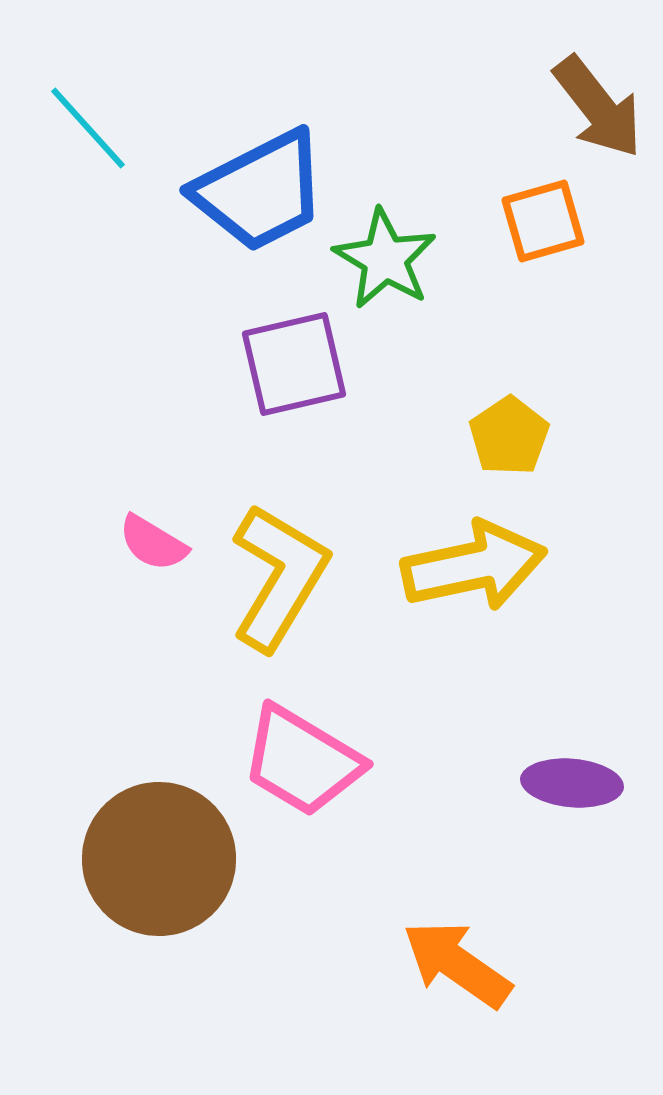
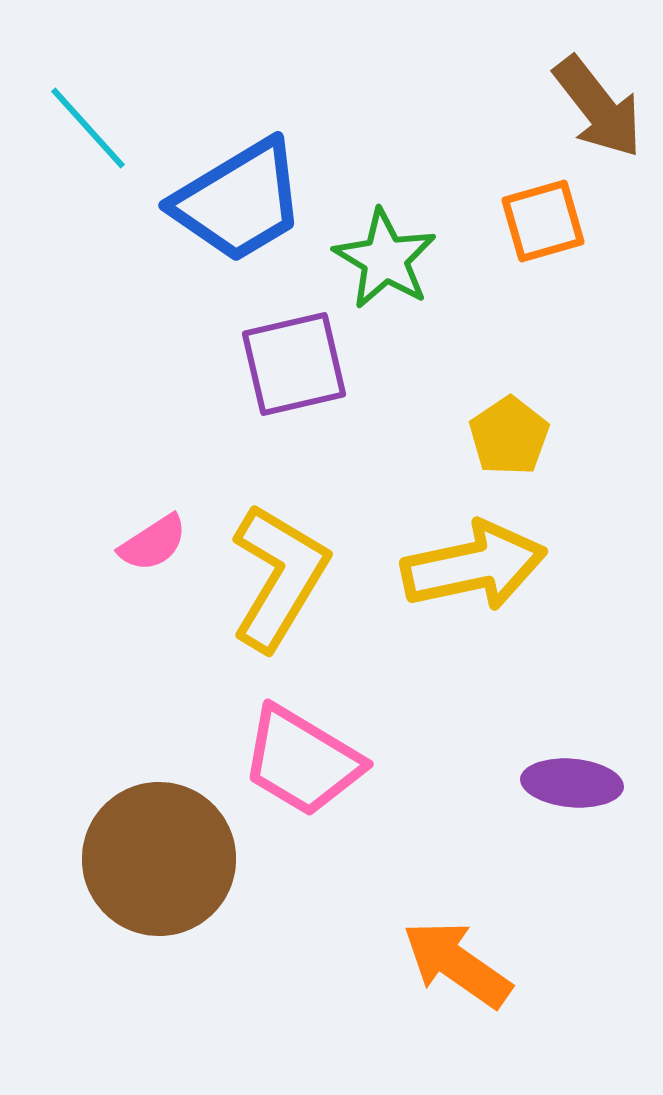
blue trapezoid: moved 21 px left, 10 px down; rotated 4 degrees counterclockwise
pink semicircle: rotated 64 degrees counterclockwise
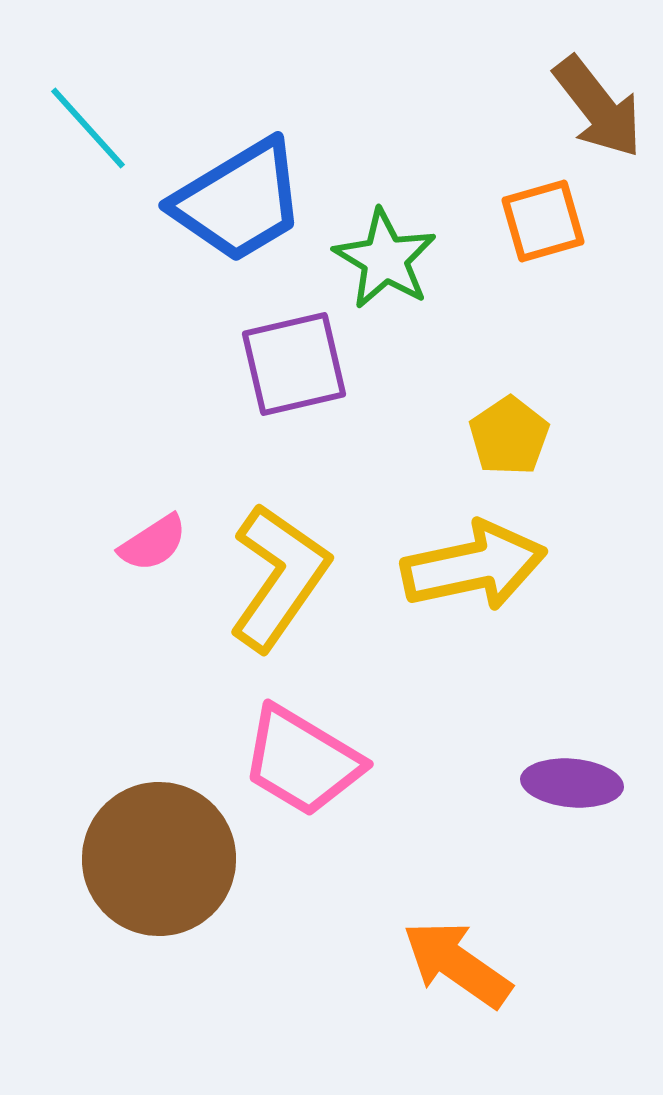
yellow L-shape: rotated 4 degrees clockwise
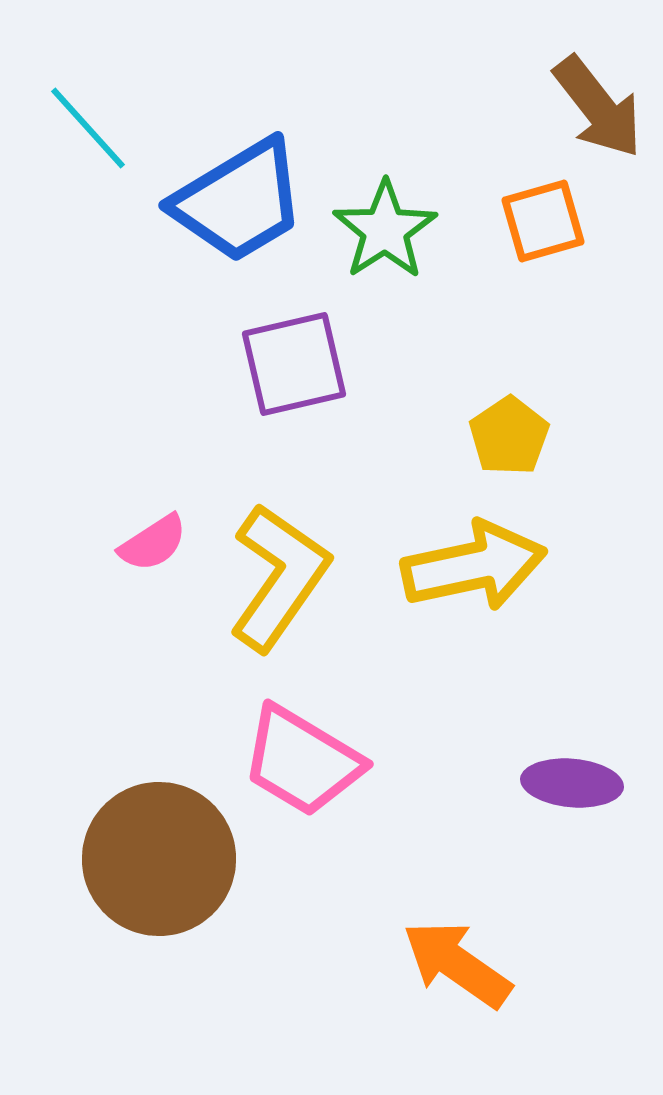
green star: moved 29 px up; rotated 8 degrees clockwise
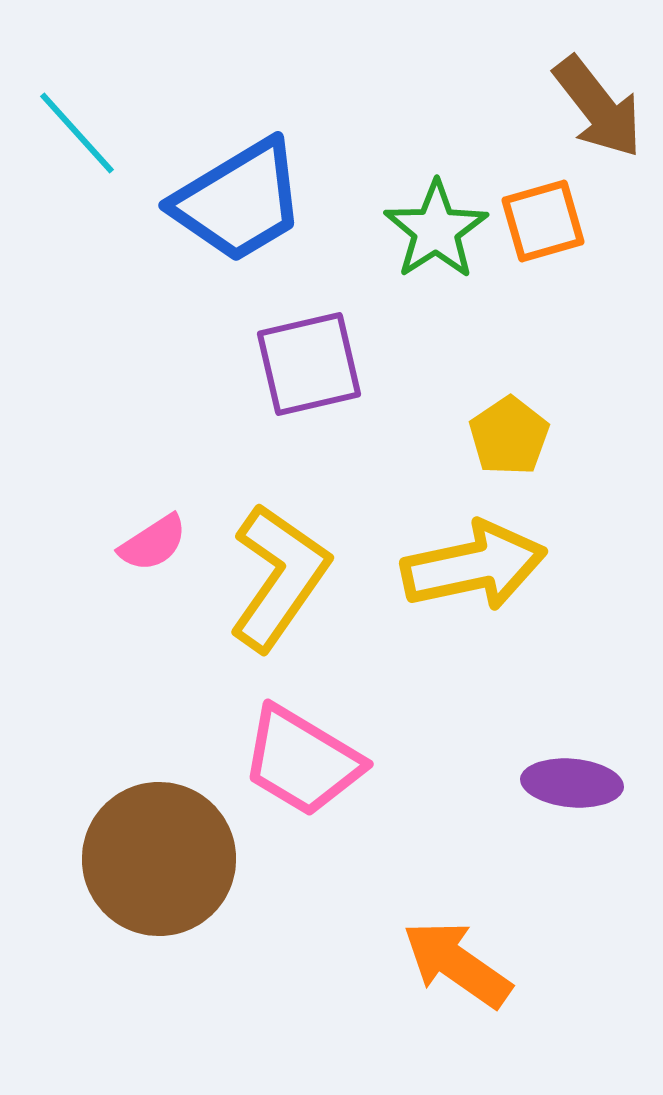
cyan line: moved 11 px left, 5 px down
green star: moved 51 px right
purple square: moved 15 px right
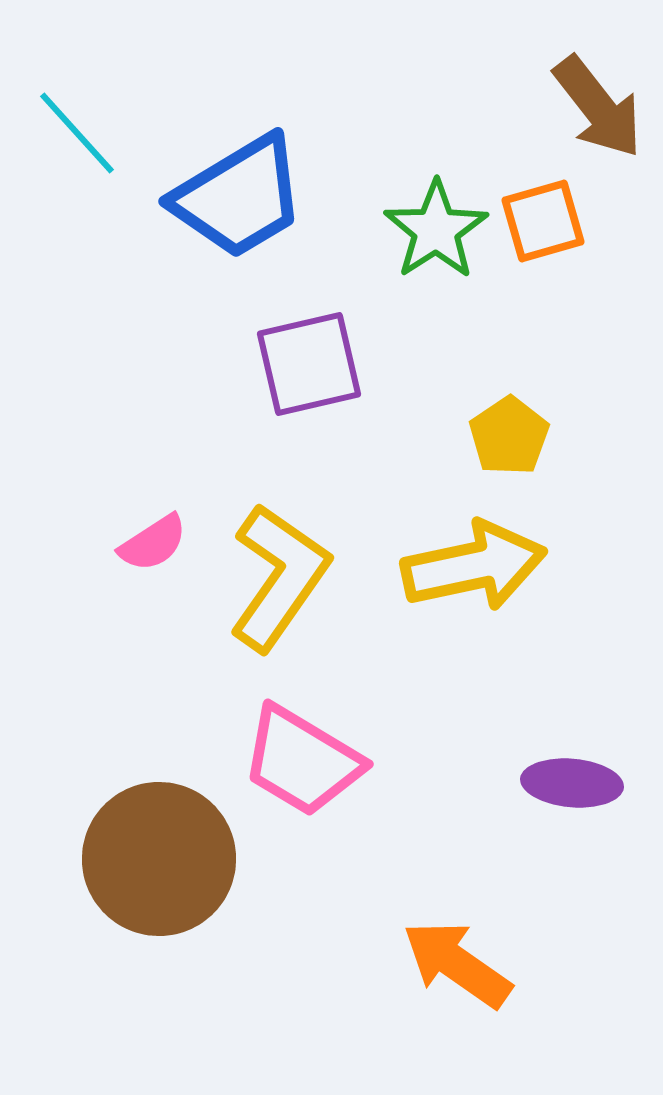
blue trapezoid: moved 4 px up
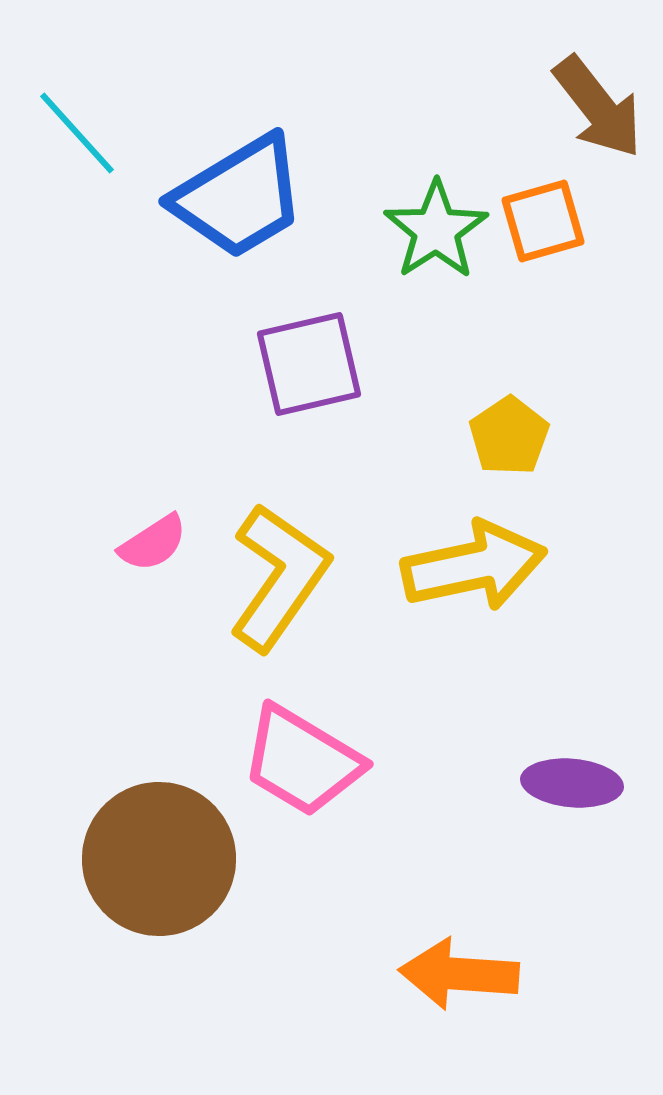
orange arrow: moved 2 px right, 10 px down; rotated 31 degrees counterclockwise
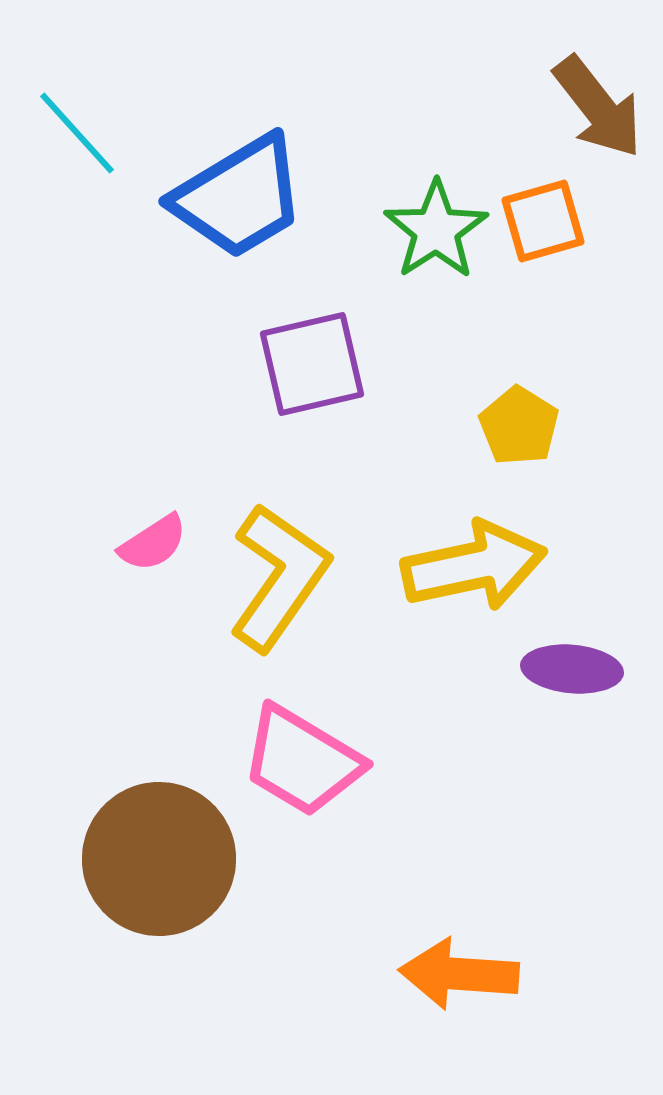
purple square: moved 3 px right
yellow pentagon: moved 10 px right, 10 px up; rotated 6 degrees counterclockwise
purple ellipse: moved 114 px up
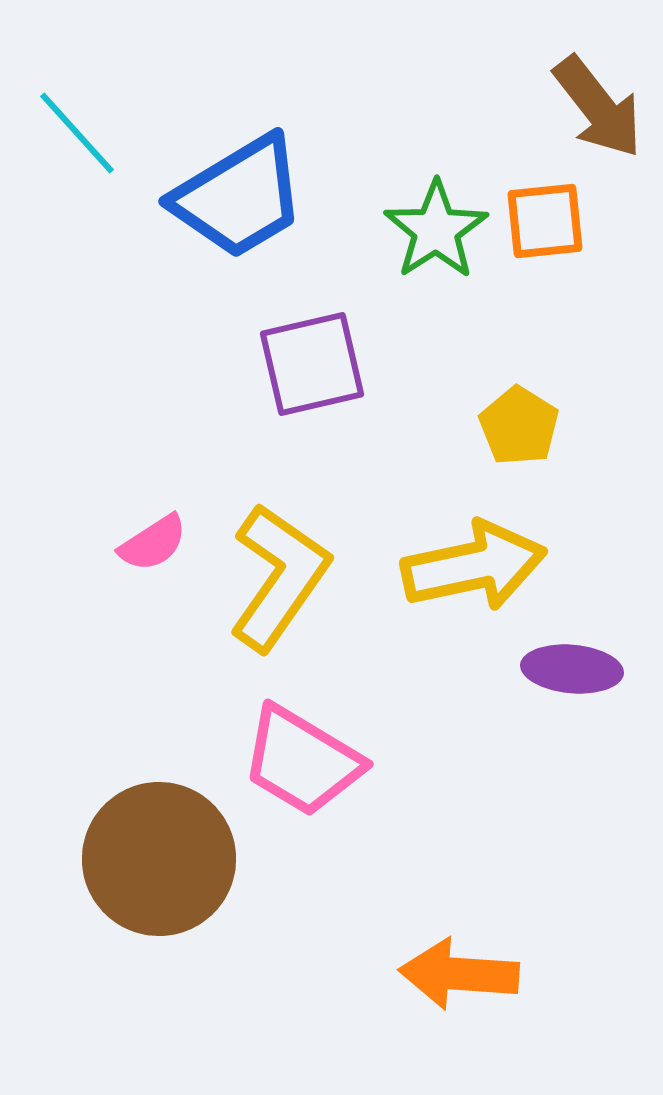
orange square: moved 2 px right; rotated 10 degrees clockwise
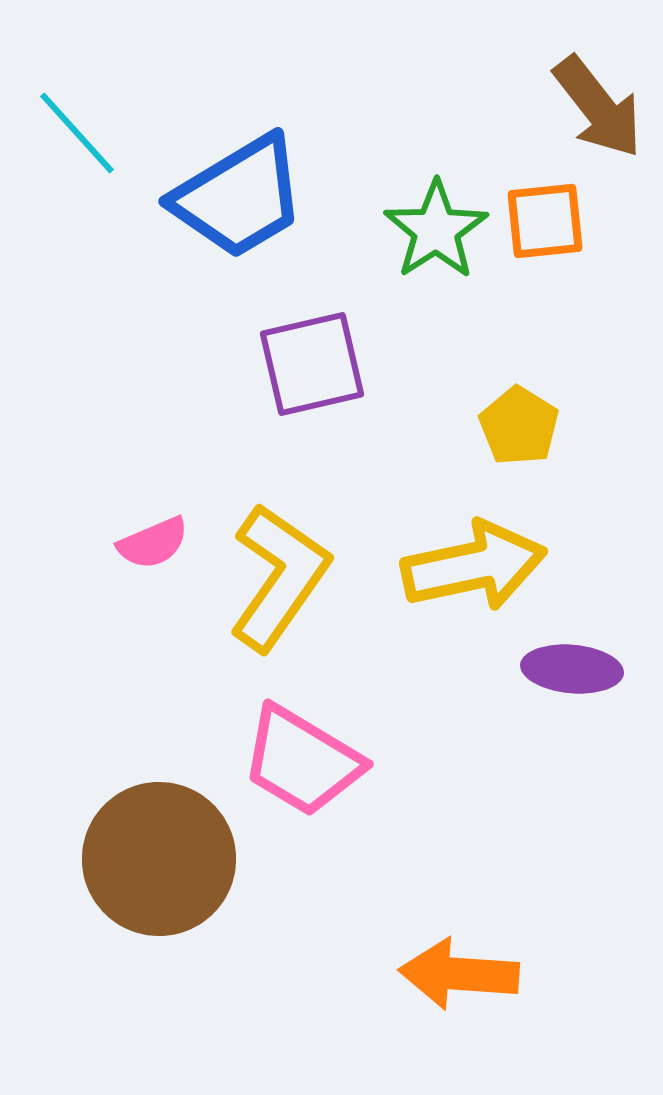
pink semicircle: rotated 10 degrees clockwise
